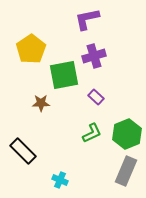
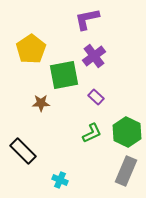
purple cross: rotated 20 degrees counterclockwise
green hexagon: moved 2 px up; rotated 12 degrees counterclockwise
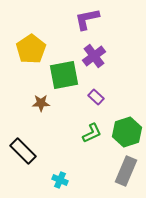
green hexagon: rotated 16 degrees clockwise
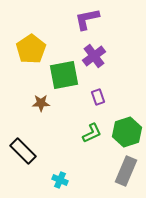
purple rectangle: moved 2 px right; rotated 28 degrees clockwise
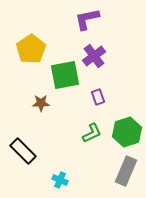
green square: moved 1 px right
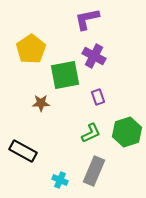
purple cross: rotated 25 degrees counterclockwise
green L-shape: moved 1 px left
black rectangle: rotated 16 degrees counterclockwise
gray rectangle: moved 32 px left
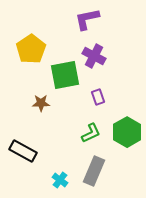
green hexagon: rotated 12 degrees counterclockwise
cyan cross: rotated 14 degrees clockwise
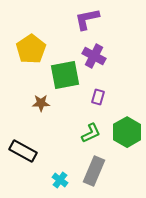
purple rectangle: rotated 35 degrees clockwise
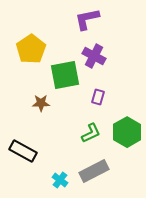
gray rectangle: rotated 40 degrees clockwise
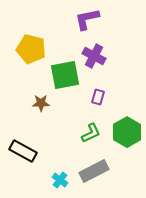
yellow pentagon: rotated 24 degrees counterclockwise
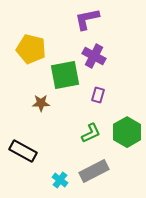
purple rectangle: moved 2 px up
